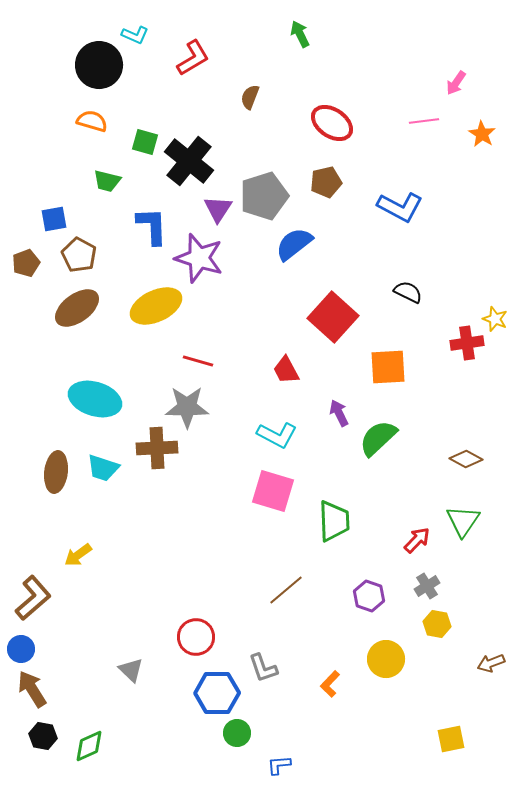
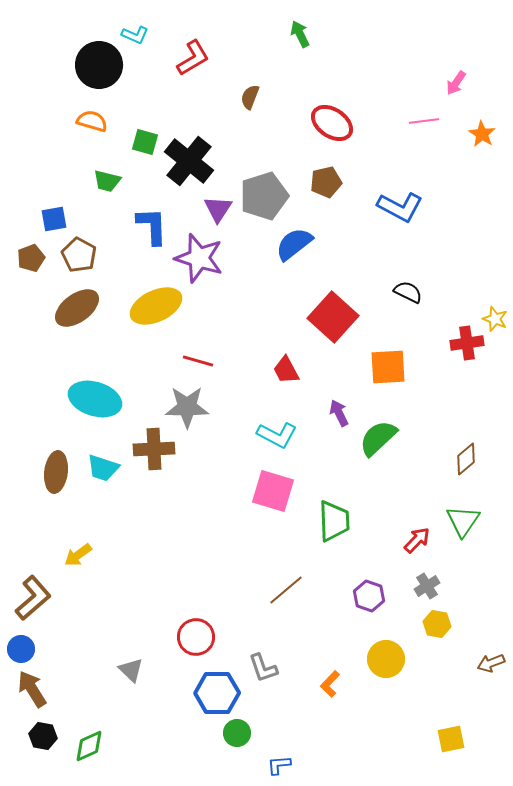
brown pentagon at (26, 263): moved 5 px right, 5 px up
brown cross at (157, 448): moved 3 px left, 1 px down
brown diamond at (466, 459): rotated 68 degrees counterclockwise
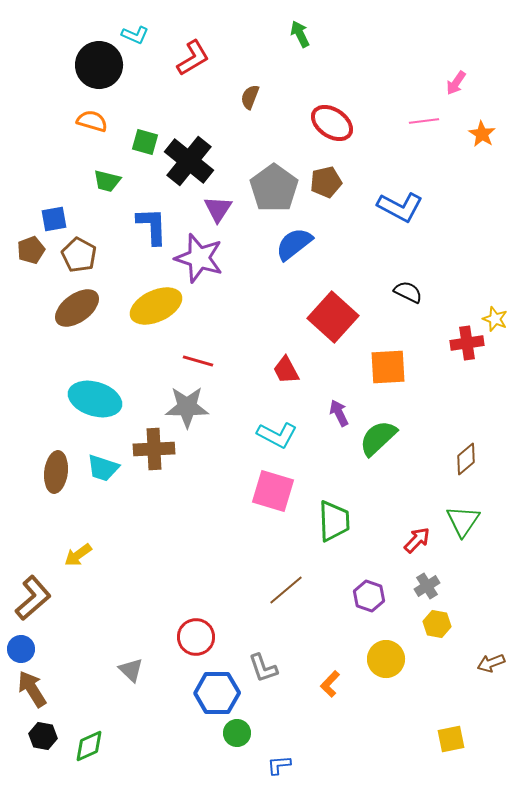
gray pentagon at (264, 196): moved 10 px right, 8 px up; rotated 18 degrees counterclockwise
brown pentagon at (31, 258): moved 8 px up
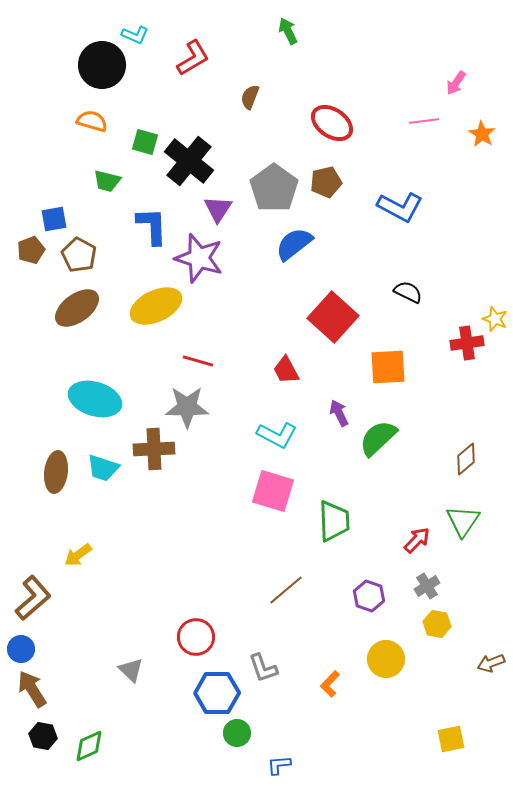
green arrow at (300, 34): moved 12 px left, 3 px up
black circle at (99, 65): moved 3 px right
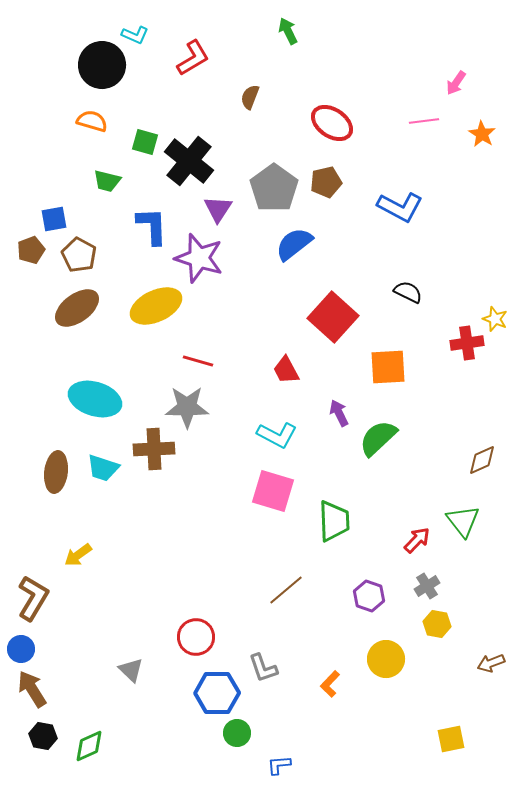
brown diamond at (466, 459): moved 16 px right, 1 px down; rotated 16 degrees clockwise
green triangle at (463, 521): rotated 12 degrees counterclockwise
brown L-shape at (33, 598): rotated 18 degrees counterclockwise
